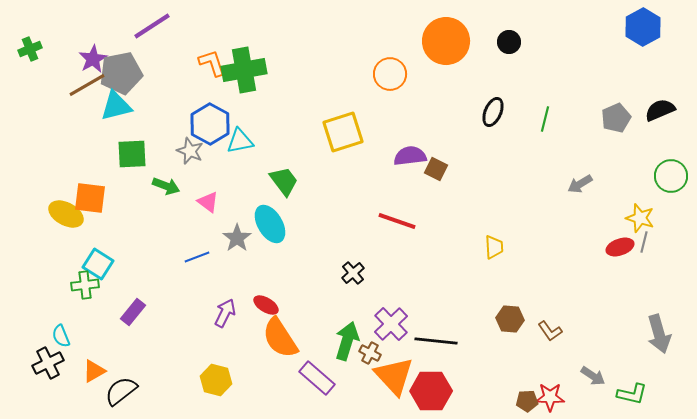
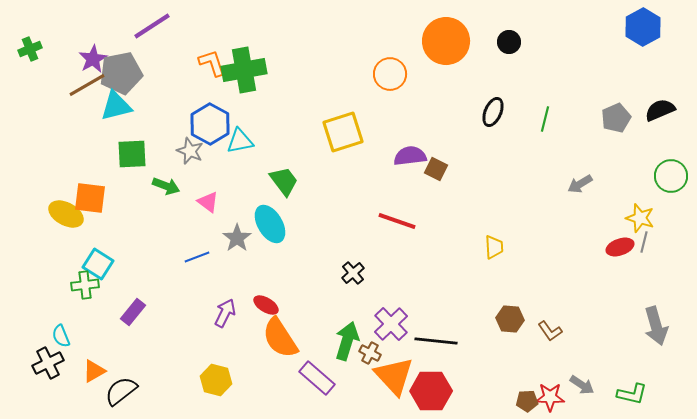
gray arrow at (659, 334): moved 3 px left, 8 px up
gray arrow at (593, 376): moved 11 px left, 9 px down
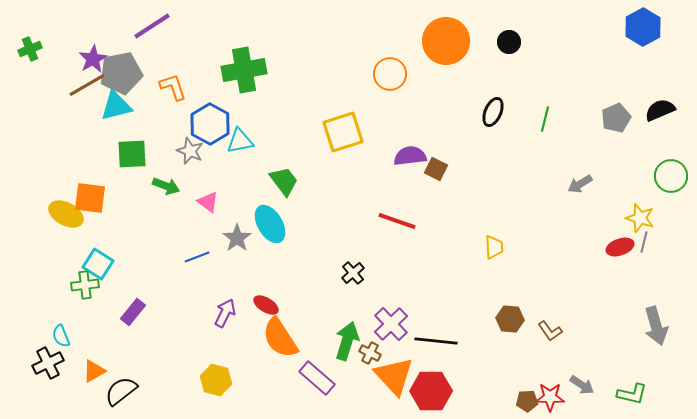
orange L-shape at (212, 63): moved 39 px left, 24 px down
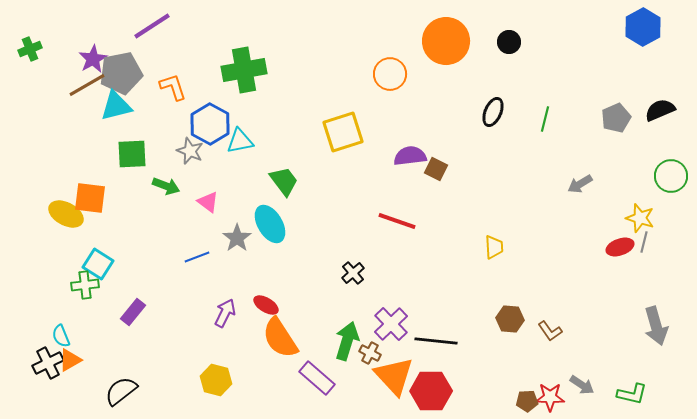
orange triangle at (94, 371): moved 24 px left, 11 px up
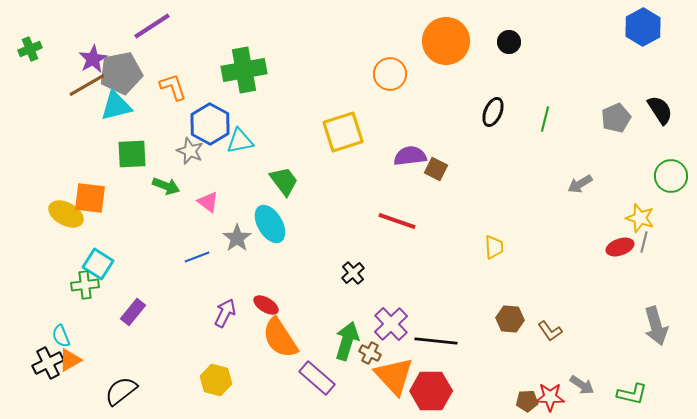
black semicircle at (660, 110): rotated 80 degrees clockwise
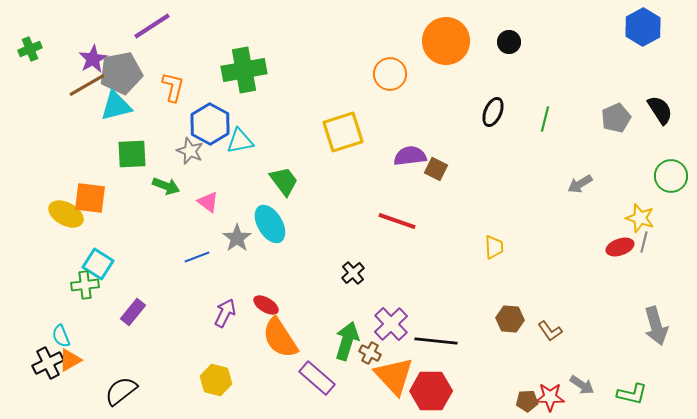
orange L-shape at (173, 87): rotated 32 degrees clockwise
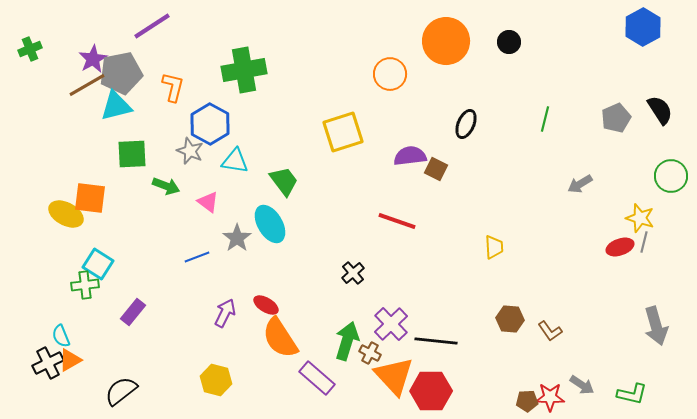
black ellipse at (493, 112): moved 27 px left, 12 px down
cyan triangle at (240, 141): moved 5 px left, 20 px down; rotated 20 degrees clockwise
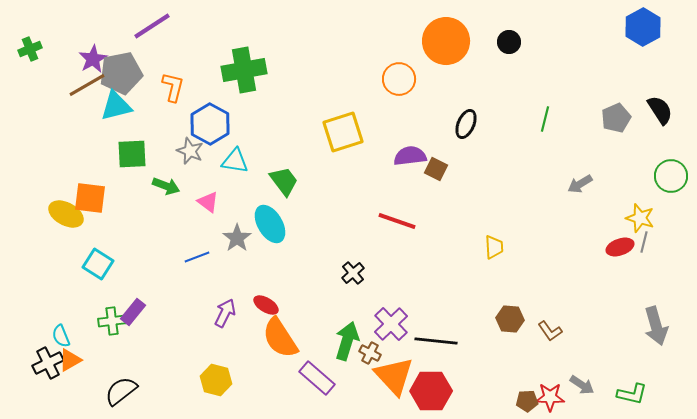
orange circle at (390, 74): moved 9 px right, 5 px down
green cross at (85, 285): moved 27 px right, 36 px down
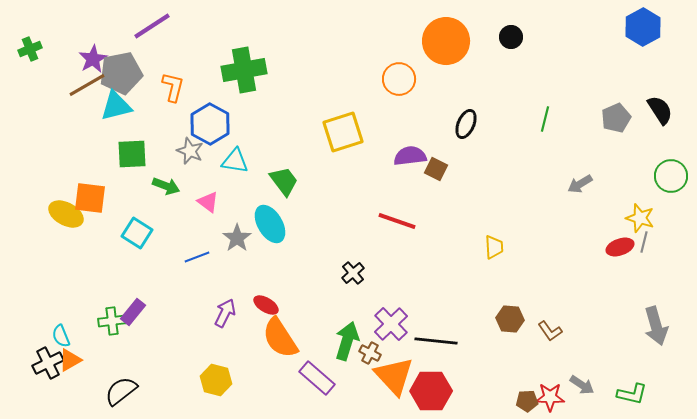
black circle at (509, 42): moved 2 px right, 5 px up
cyan square at (98, 264): moved 39 px right, 31 px up
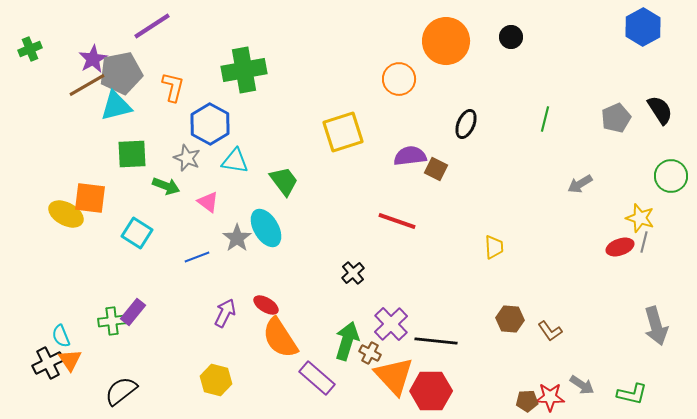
gray star at (190, 151): moved 3 px left, 7 px down
cyan ellipse at (270, 224): moved 4 px left, 4 px down
orange triangle at (70, 360): rotated 35 degrees counterclockwise
